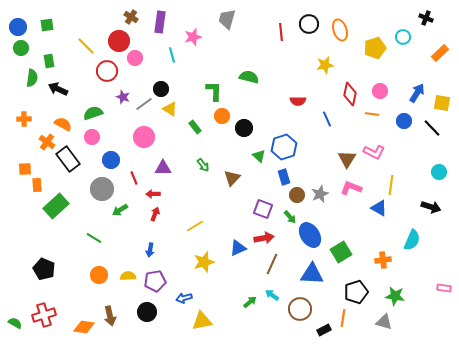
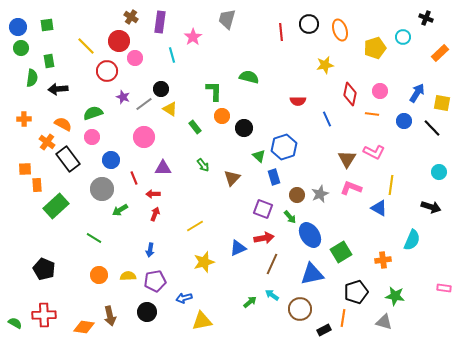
pink star at (193, 37): rotated 18 degrees counterclockwise
black arrow at (58, 89): rotated 30 degrees counterclockwise
blue rectangle at (284, 177): moved 10 px left
blue triangle at (312, 274): rotated 15 degrees counterclockwise
red cross at (44, 315): rotated 15 degrees clockwise
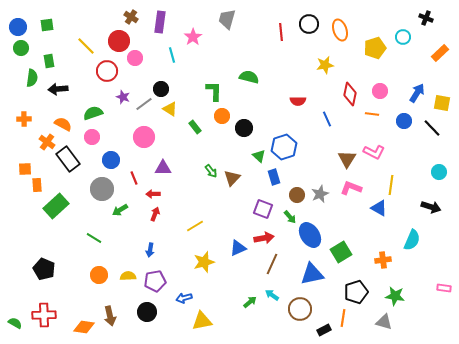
green arrow at (203, 165): moved 8 px right, 6 px down
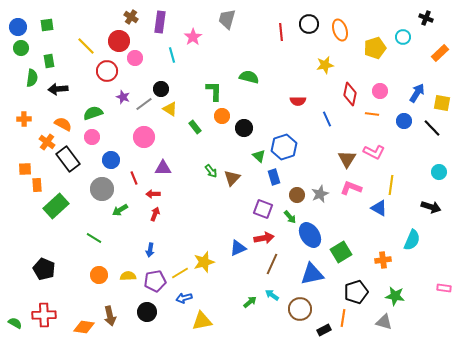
yellow line at (195, 226): moved 15 px left, 47 px down
